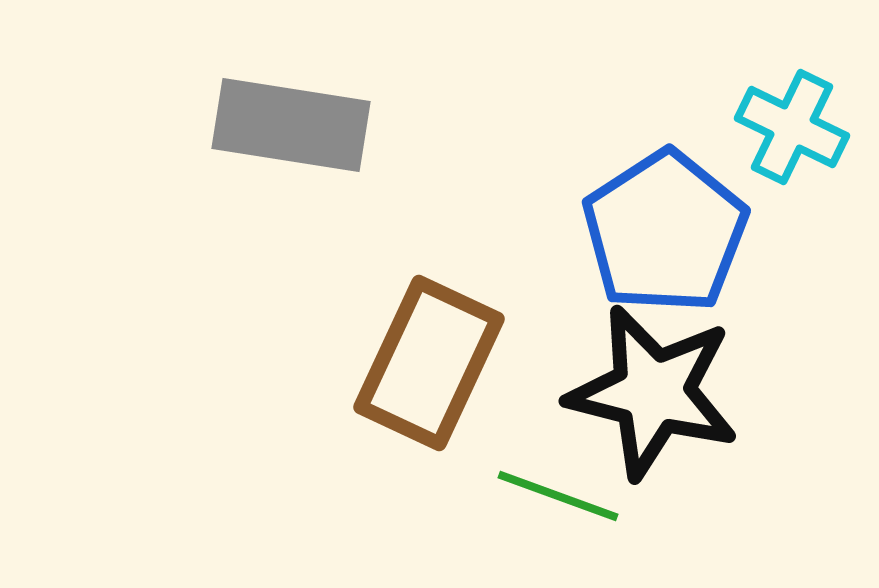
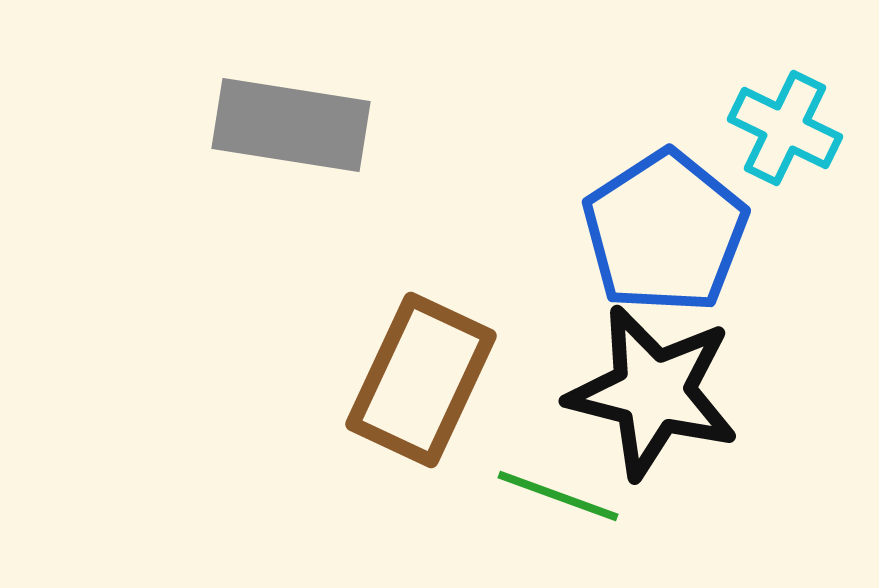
cyan cross: moved 7 px left, 1 px down
brown rectangle: moved 8 px left, 17 px down
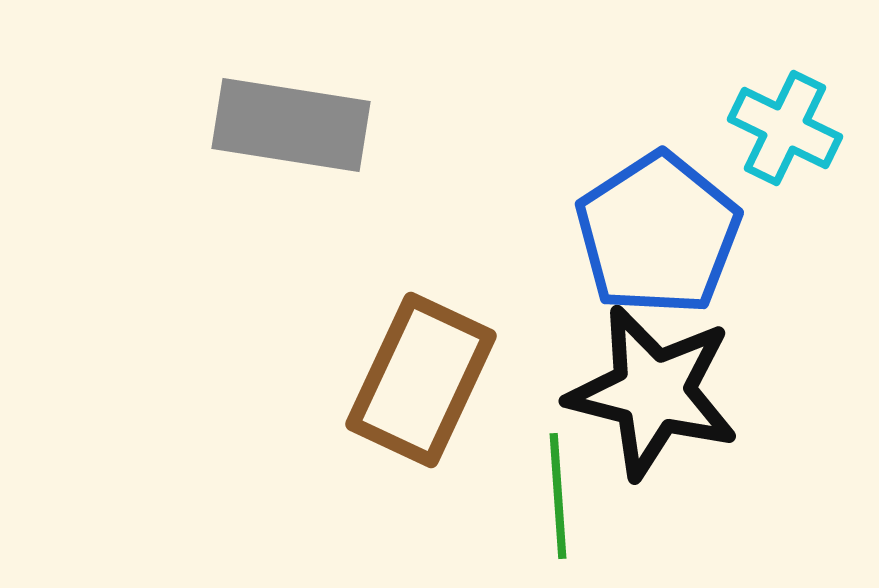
blue pentagon: moved 7 px left, 2 px down
green line: rotated 66 degrees clockwise
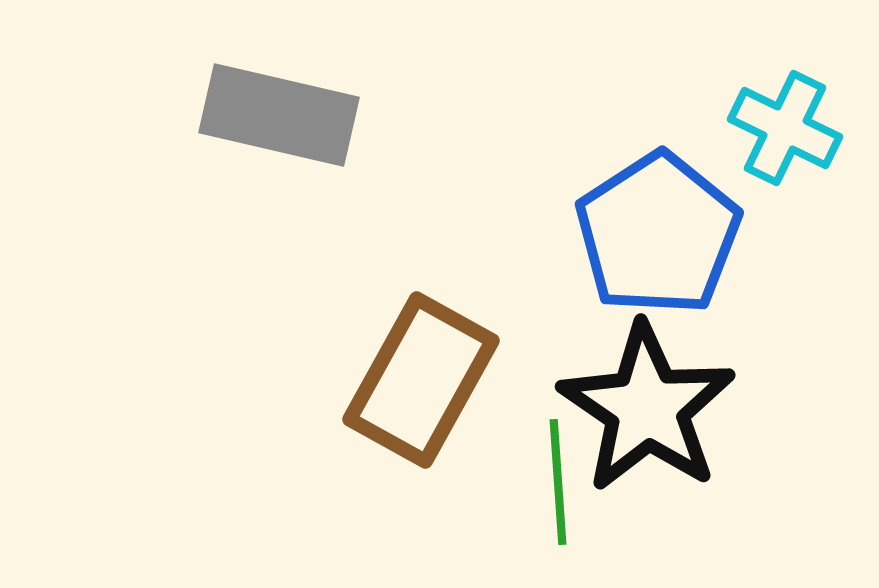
gray rectangle: moved 12 px left, 10 px up; rotated 4 degrees clockwise
brown rectangle: rotated 4 degrees clockwise
black star: moved 6 px left, 16 px down; rotated 20 degrees clockwise
green line: moved 14 px up
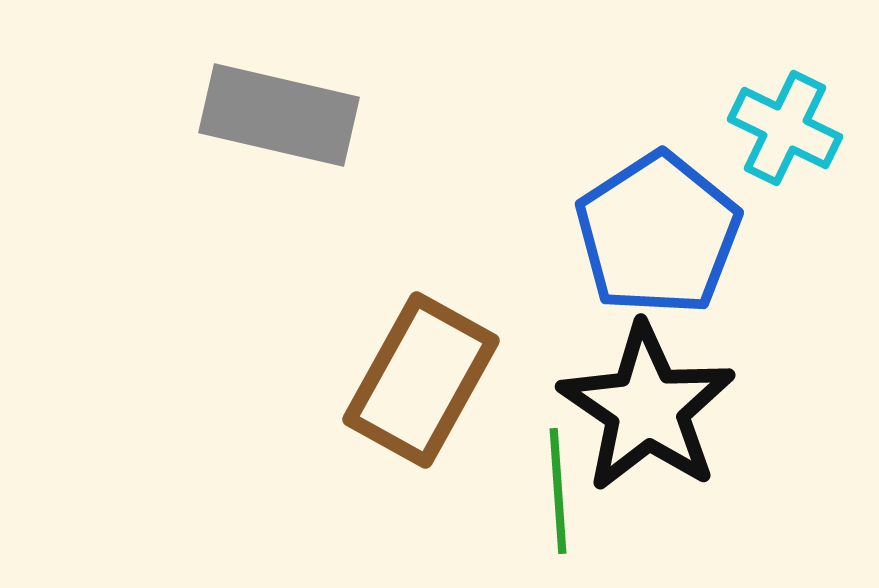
green line: moved 9 px down
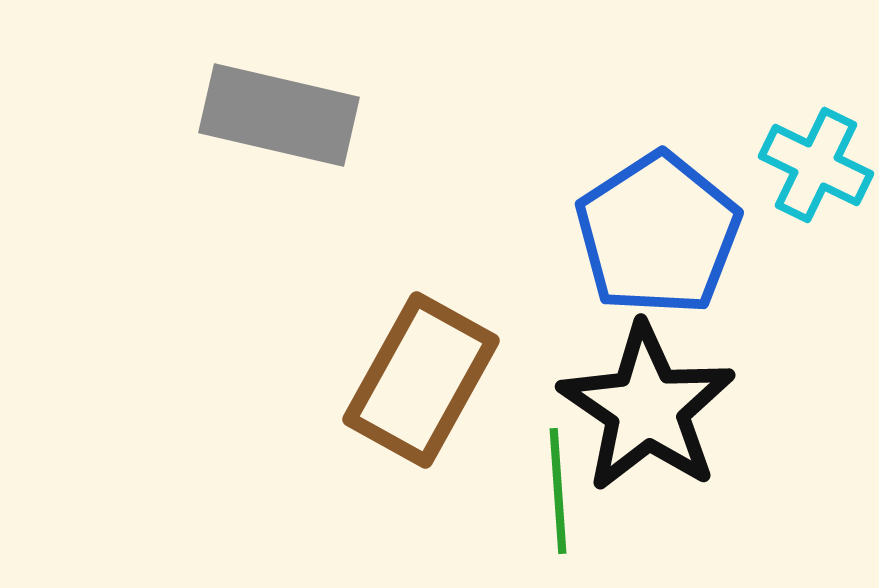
cyan cross: moved 31 px right, 37 px down
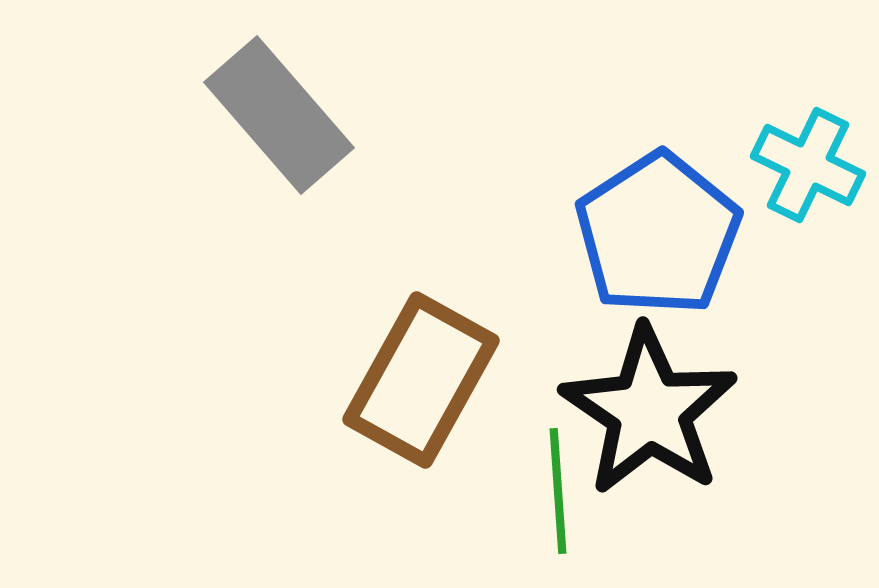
gray rectangle: rotated 36 degrees clockwise
cyan cross: moved 8 px left
black star: moved 2 px right, 3 px down
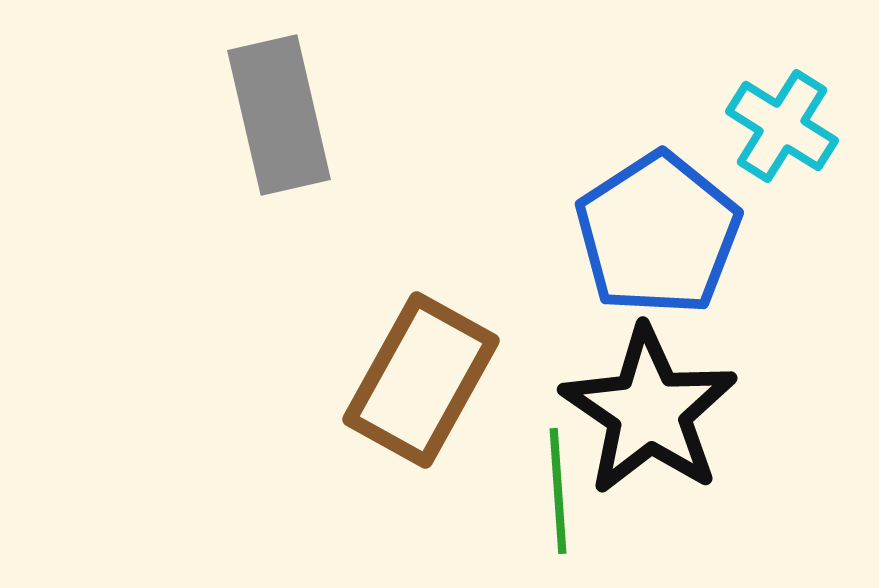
gray rectangle: rotated 28 degrees clockwise
cyan cross: moved 26 px left, 39 px up; rotated 6 degrees clockwise
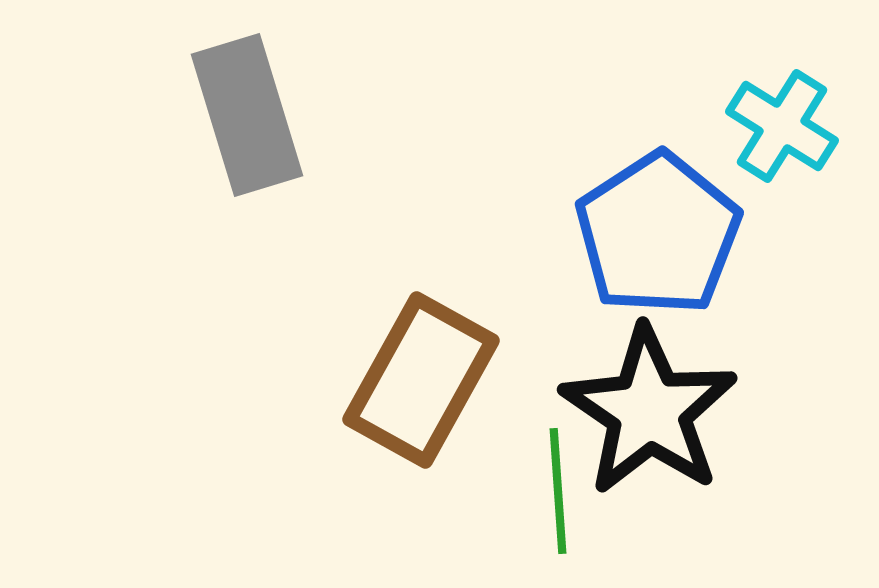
gray rectangle: moved 32 px left; rotated 4 degrees counterclockwise
